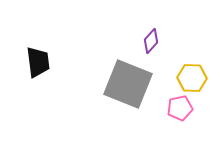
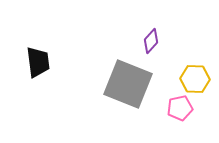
yellow hexagon: moved 3 px right, 1 px down
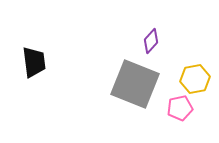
black trapezoid: moved 4 px left
yellow hexagon: rotated 12 degrees counterclockwise
gray square: moved 7 px right
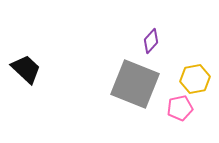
black trapezoid: moved 8 px left, 7 px down; rotated 40 degrees counterclockwise
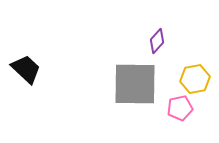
purple diamond: moved 6 px right
gray square: rotated 21 degrees counterclockwise
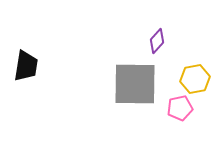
black trapezoid: moved 3 px up; rotated 56 degrees clockwise
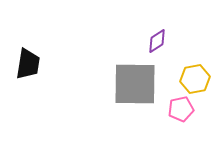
purple diamond: rotated 15 degrees clockwise
black trapezoid: moved 2 px right, 2 px up
pink pentagon: moved 1 px right, 1 px down
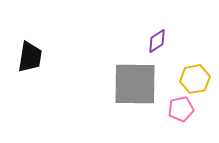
black trapezoid: moved 2 px right, 7 px up
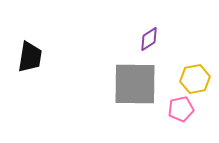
purple diamond: moved 8 px left, 2 px up
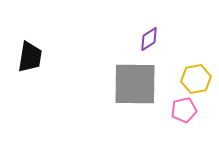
yellow hexagon: moved 1 px right
pink pentagon: moved 3 px right, 1 px down
